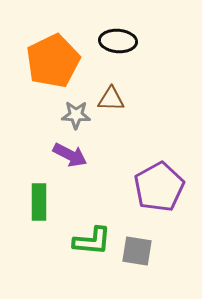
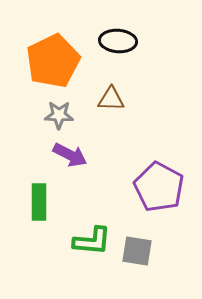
gray star: moved 17 px left
purple pentagon: rotated 15 degrees counterclockwise
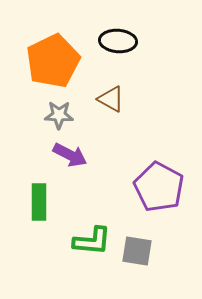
brown triangle: rotated 28 degrees clockwise
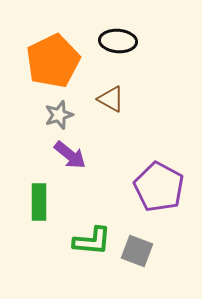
gray star: rotated 20 degrees counterclockwise
purple arrow: rotated 12 degrees clockwise
gray square: rotated 12 degrees clockwise
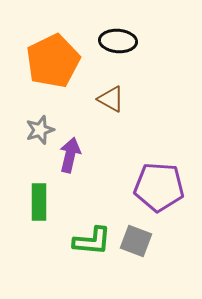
gray star: moved 19 px left, 15 px down
purple arrow: rotated 116 degrees counterclockwise
purple pentagon: rotated 24 degrees counterclockwise
gray square: moved 1 px left, 10 px up
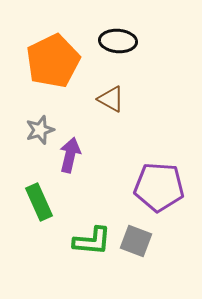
green rectangle: rotated 24 degrees counterclockwise
